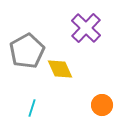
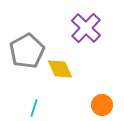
cyan line: moved 2 px right
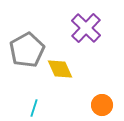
gray pentagon: moved 1 px up
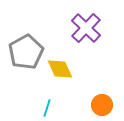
gray pentagon: moved 1 px left, 2 px down
cyan line: moved 13 px right
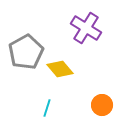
purple cross: rotated 12 degrees counterclockwise
yellow diamond: rotated 16 degrees counterclockwise
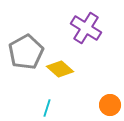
yellow diamond: rotated 8 degrees counterclockwise
orange circle: moved 8 px right
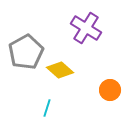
yellow diamond: moved 1 px down
orange circle: moved 15 px up
